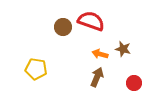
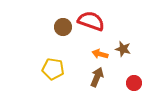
yellow pentagon: moved 17 px right
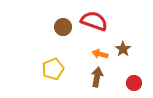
red semicircle: moved 3 px right
brown star: rotated 21 degrees clockwise
yellow pentagon: rotated 30 degrees counterclockwise
brown arrow: rotated 12 degrees counterclockwise
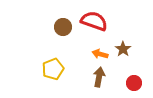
brown arrow: moved 2 px right
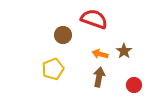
red semicircle: moved 2 px up
brown circle: moved 8 px down
brown star: moved 1 px right, 2 px down
red circle: moved 2 px down
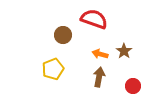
red circle: moved 1 px left, 1 px down
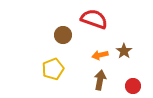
orange arrow: moved 1 px down; rotated 28 degrees counterclockwise
brown arrow: moved 1 px right, 3 px down
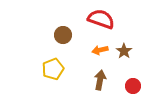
red semicircle: moved 7 px right
orange arrow: moved 5 px up
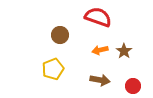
red semicircle: moved 3 px left, 2 px up
brown circle: moved 3 px left
brown arrow: rotated 90 degrees clockwise
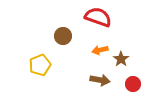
brown circle: moved 3 px right, 1 px down
brown star: moved 3 px left, 8 px down
yellow pentagon: moved 13 px left, 4 px up
red circle: moved 2 px up
